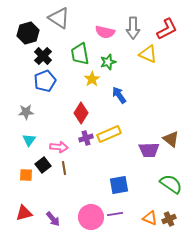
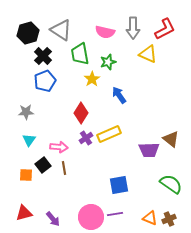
gray triangle: moved 2 px right, 12 px down
red L-shape: moved 2 px left
purple cross: rotated 16 degrees counterclockwise
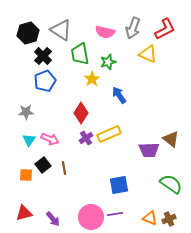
gray arrow: rotated 20 degrees clockwise
pink arrow: moved 9 px left, 8 px up; rotated 18 degrees clockwise
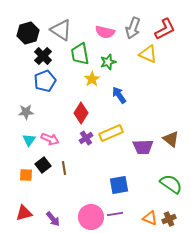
yellow rectangle: moved 2 px right, 1 px up
purple trapezoid: moved 6 px left, 3 px up
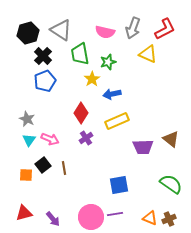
blue arrow: moved 7 px left, 1 px up; rotated 66 degrees counterclockwise
gray star: moved 1 px right, 7 px down; rotated 28 degrees clockwise
yellow rectangle: moved 6 px right, 12 px up
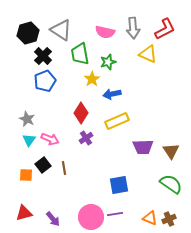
gray arrow: rotated 25 degrees counterclockwise
brown triangle: moved 12 px down; rotated 18 degrees clockwise
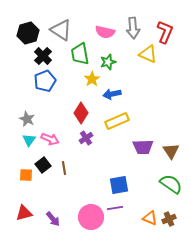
red L-shape: moved 3 px down; rotated 40 degrees counterclockwise
purple line: moved 6 px up
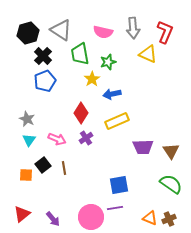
pink semicircle: moved 2 px left
pink arrow: moved 7 px right
red triangle: moved 2 px left, 1 px down; rotated 24 degrees counterclockwise
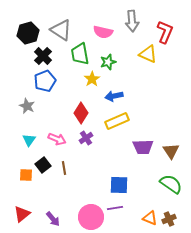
gray arrow: moved 1 px left, 7 px up
blue arrow: moved 2 px right, 2 px down
gray star: moved 13 px up
blue square: rotated 12 degrees clockwise
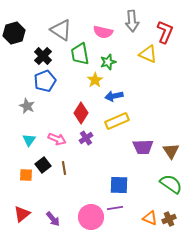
black hexagon: moved 14 px left
yellow star: moved 3 px right, 1 px down
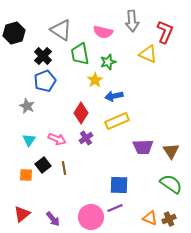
purple line: rotated 14 degrees counterclockwise
